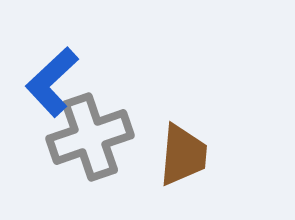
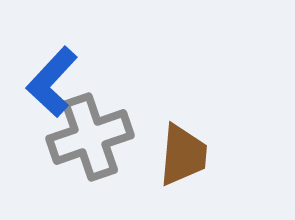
blue L-shape: rotated 4 degrees counterclockwise
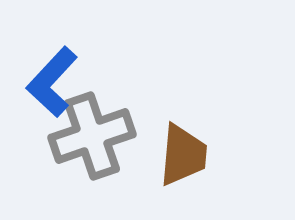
gray cross: moved 2 px right, 1 px up
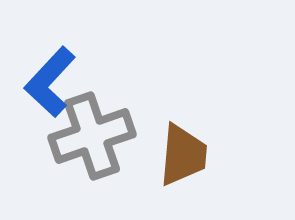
blue L-shape: moved 2 px left
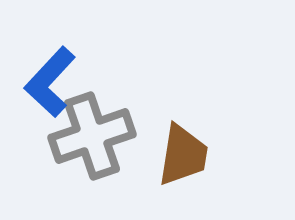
brown trapezoid: rotated 4 degrees clockwise
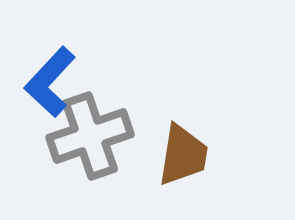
gray cross: moved 2 px left
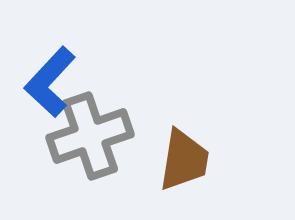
brown trapezoid: moved 1 px right, 5 px down
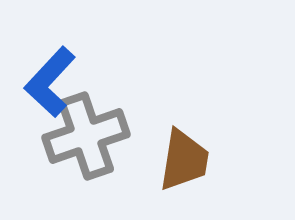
gray cross: moved 4 px left
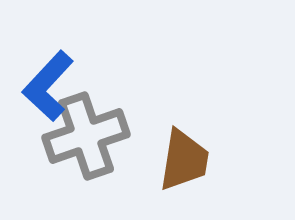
blue L-shape: moved 2 px left, 4 px down
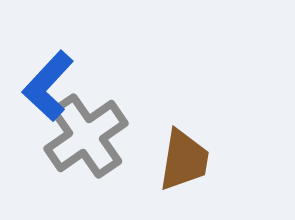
gray cross: rotated 16 degrees counterclockwise
